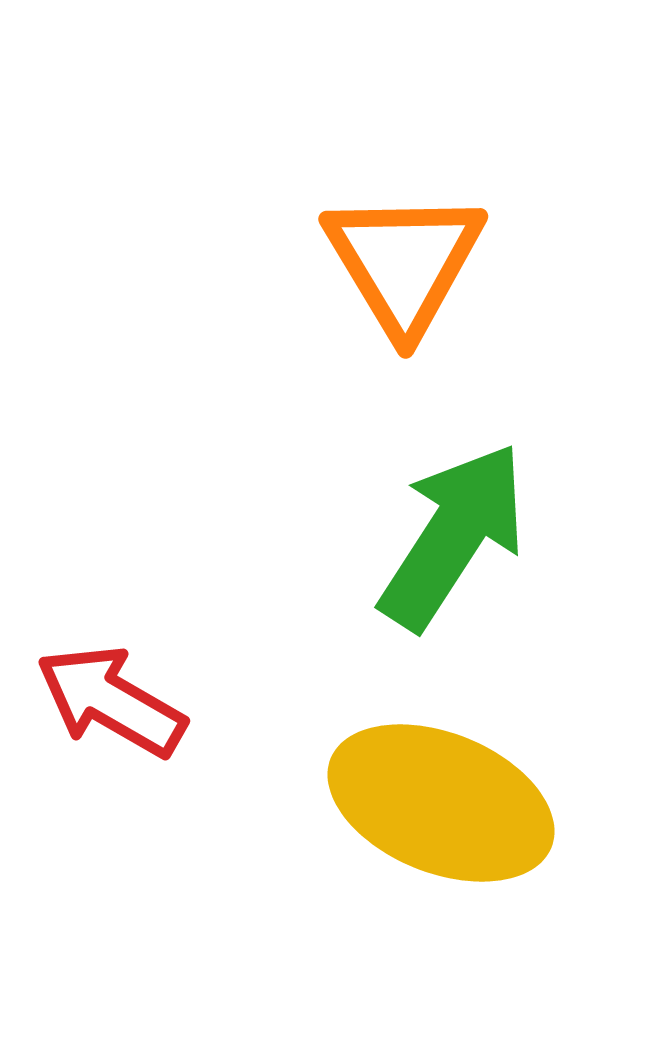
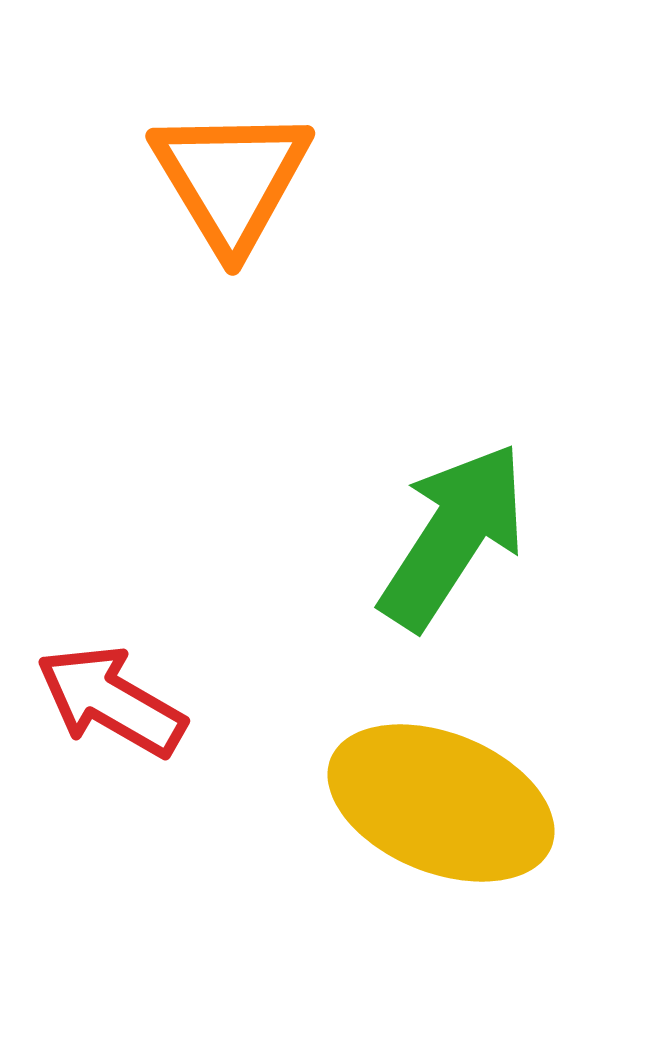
orange triangle: moved 173 px left, 83 px up
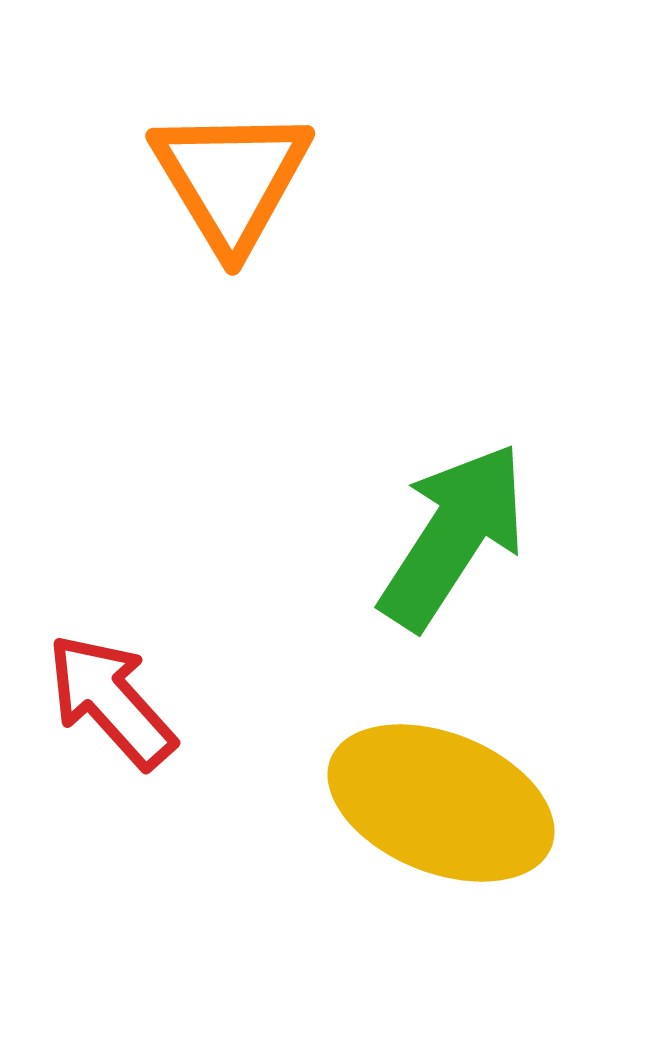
red arrow: rotated 18 degrees clockwise
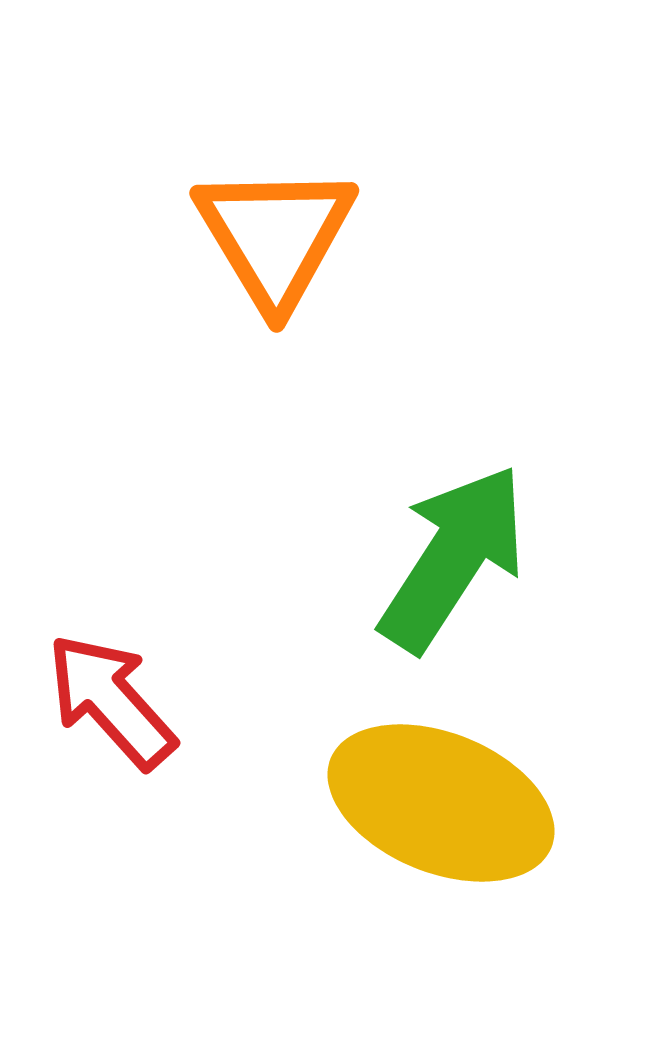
orange triangle: moved 44 px right, 57 px down
green arrow: moved 22 px down
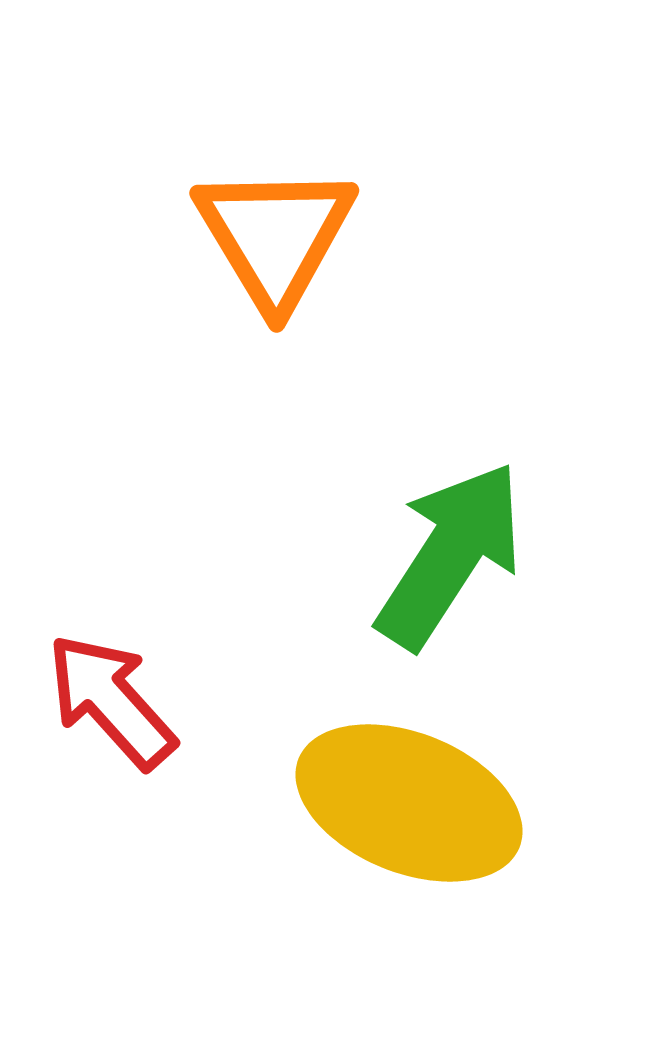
green arrow: moved 3 px left, 3 px up
yellow ellipse: moved 32 px left
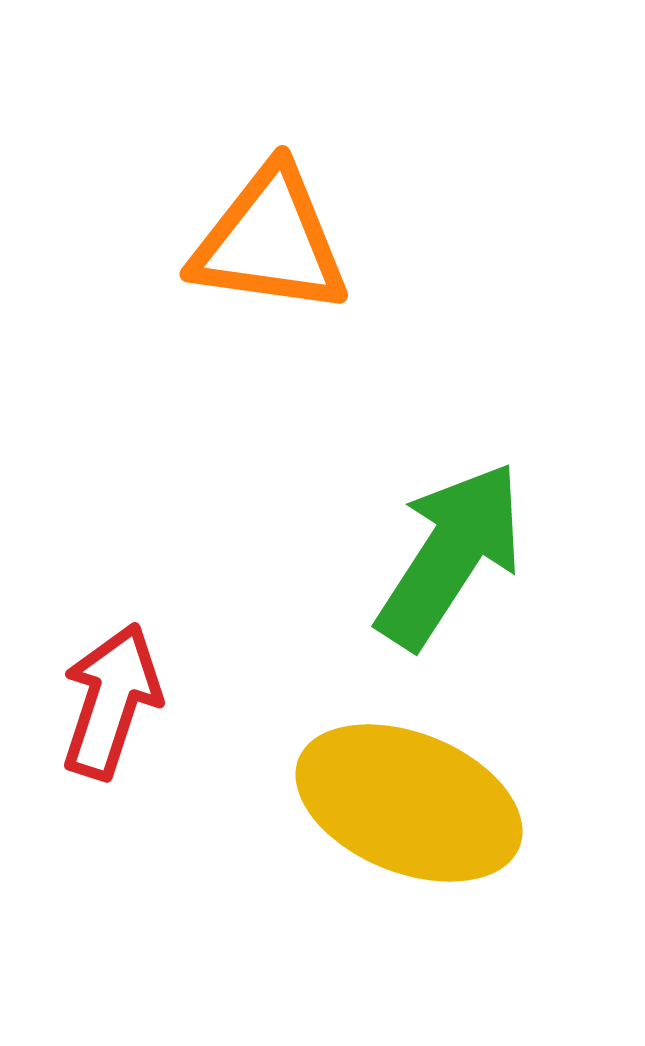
orange triangle: moved 5 px left, 5 px down; rotated 51 degrees counterclockwise
red arrow: rotated 60 degrees clockwise
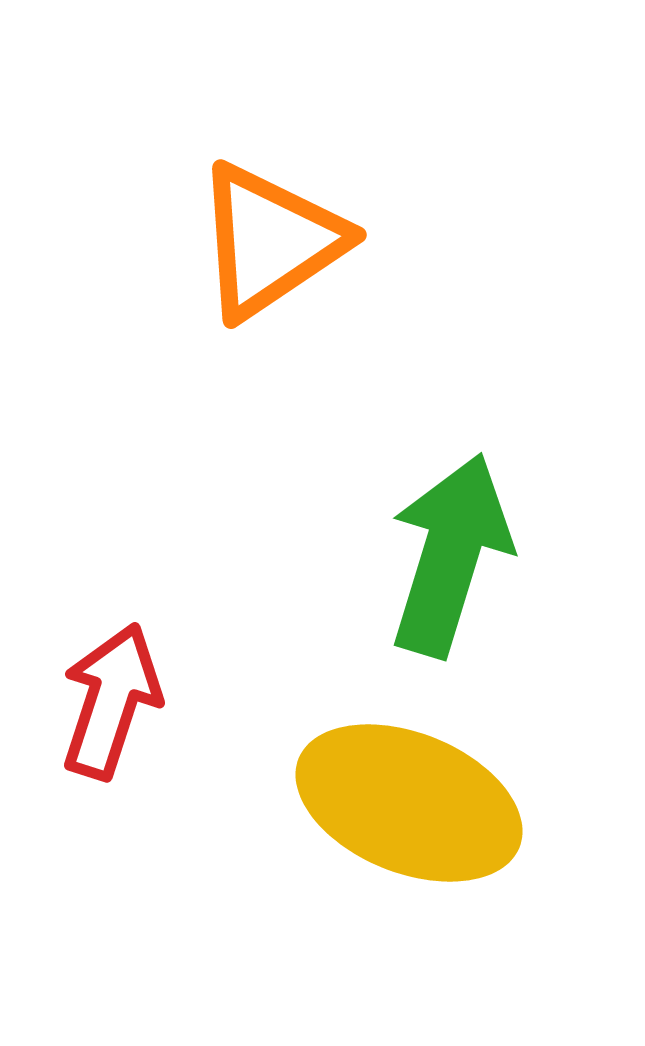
orange triangle: rotated 42 degrees counterclockwise
green arrow: rotated 16 degrees counterclockwise
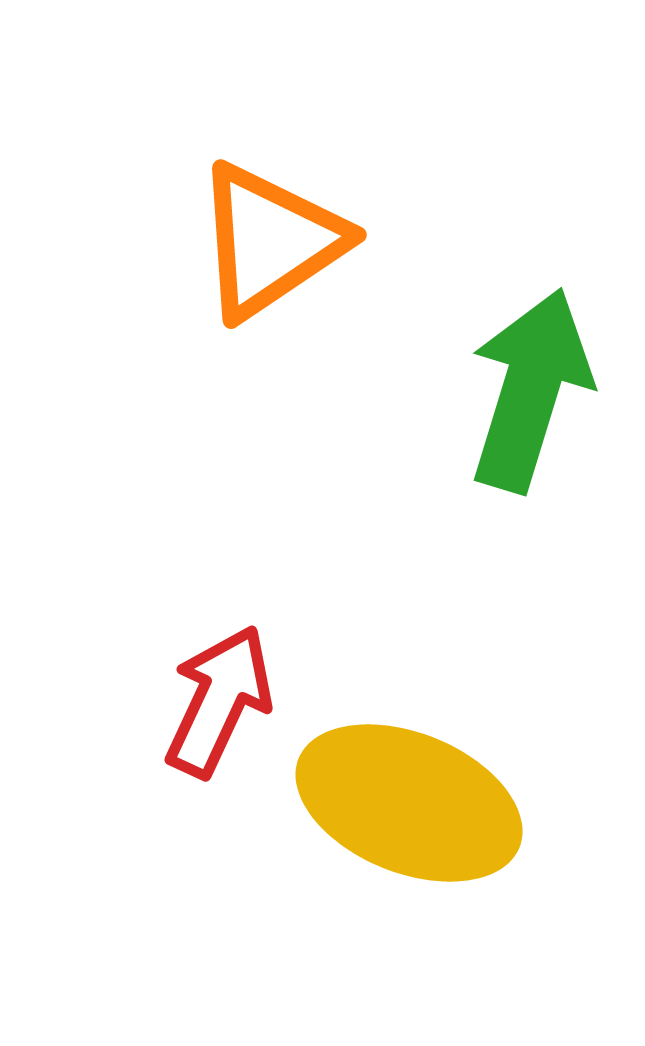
green arrow: moved 80 px right, 165 px up
red arrow: moved 108 px right; rotated 7 degrees clockwise
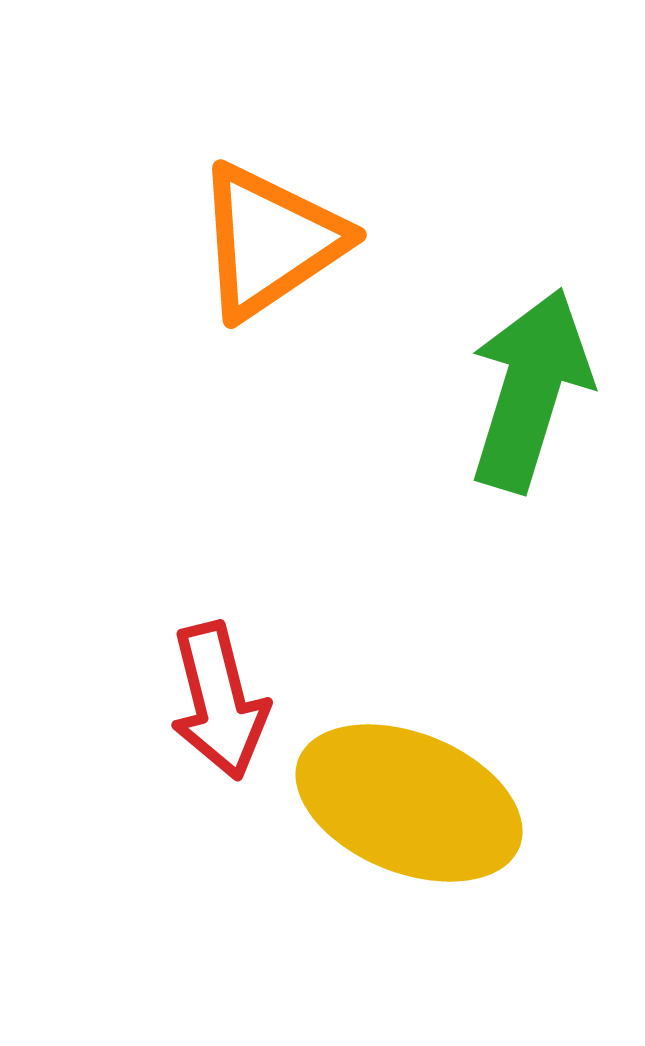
red arrow: rotated 141 degrees clockwise
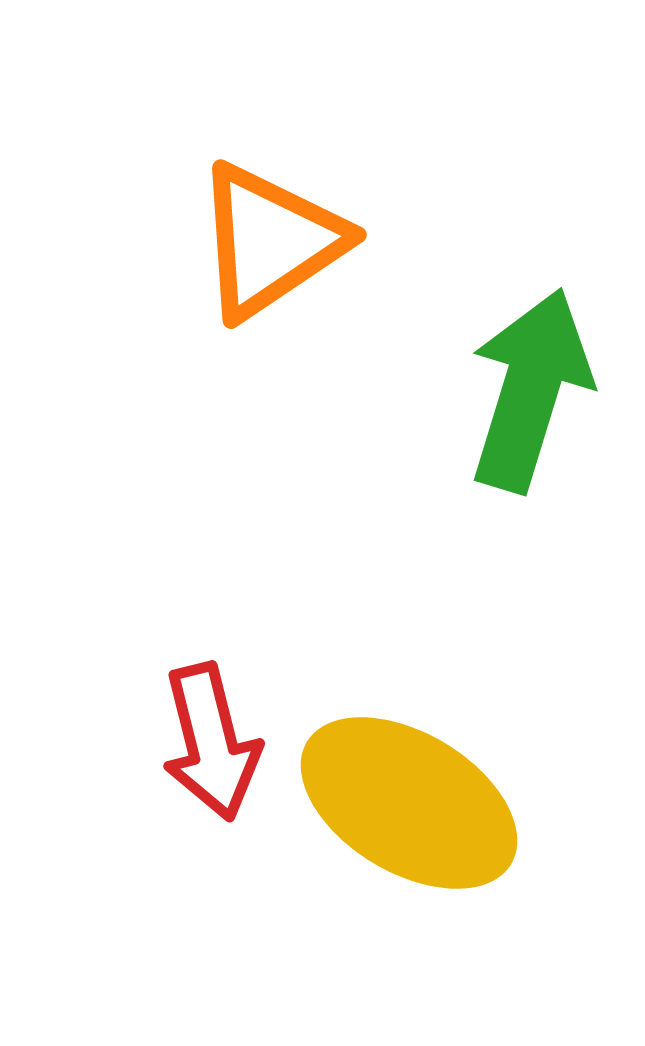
red arrow: moved 8 px left, 41 px down
yellow ellipse: rotated 9 degrees clockwise
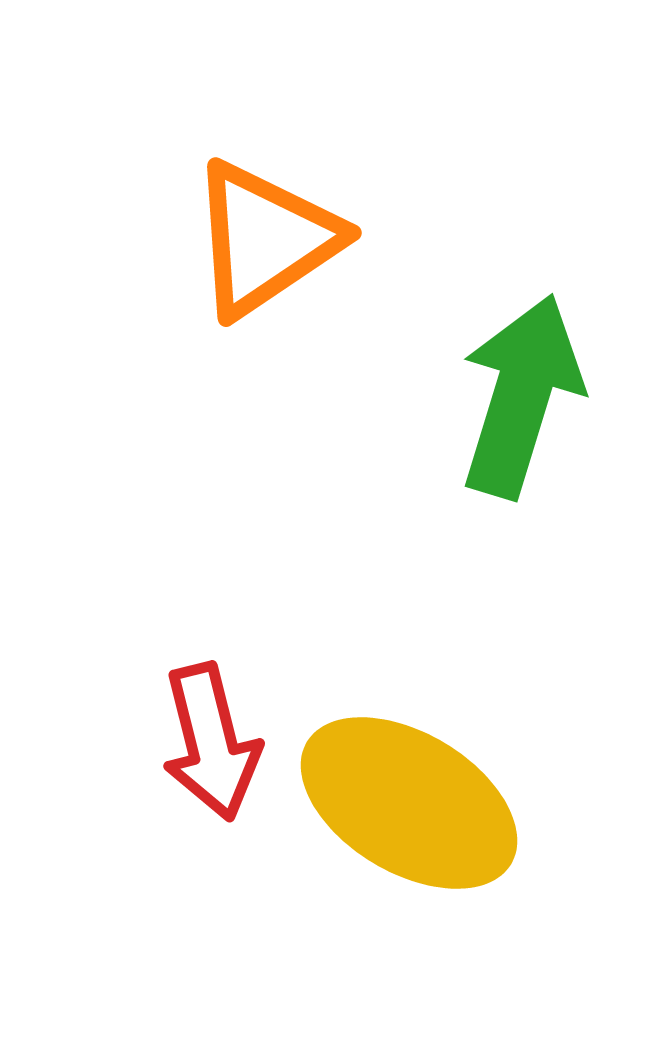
orange triangle: moved 5 px left, 2 px up
green arrow: moved 9 px left, 6 px down
